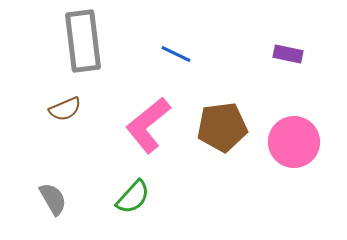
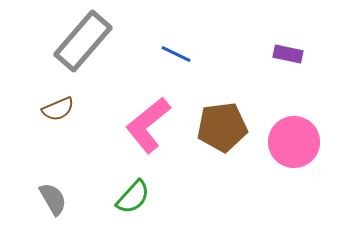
gray rectangle: rotated 48 degrees clockwise
brown semicircle: moved 7 px left
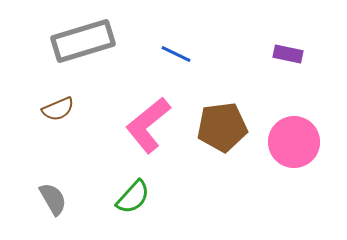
gray rectangle: rotated 32 degrees clockwise
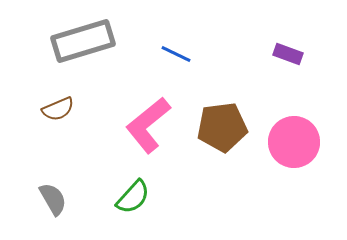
purple rectangle: rotated 8 degrees clockwise
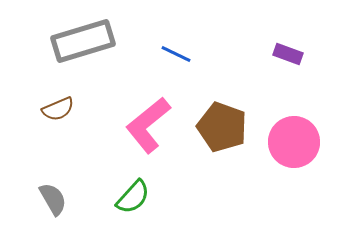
brown pentagon: rotated 27 degrees clockwise
